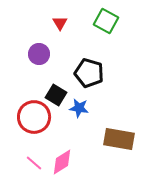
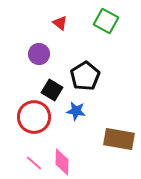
red triangle: rotated 21 degrees counterclockwise
black pentagon: moved 4 px left, 3 px down; rotated 24 degrees clockwise
black square: moved 4 px left, 5 px up
blue star: moved 3 px left, 3 px down
pink diamond: rotated 56 degrees counterclockwise
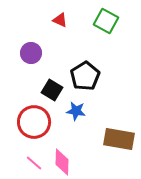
red triangle: moved 3 px up; rotated 14 degrees counterclockwise
purple circle: moved 8 px left, 1 px up
red circle: moved 5 px down
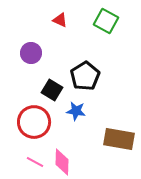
pink line: moved 1 px right, 1 px up; rotated 12 degrees counterclockwise
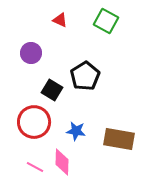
blue star: moved 20 px down
pink line: moved 5 px down
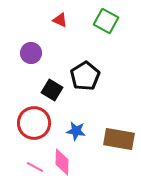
red circle: moved 1 px down
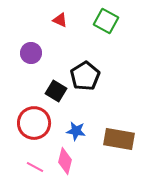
black square: moved 4 px right, 1 px down
pink diamond: moved 3 px right, 1 px up; rotated 12 degrees clockwise
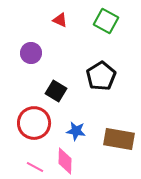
black pentagon: moved 16 px right
pink diamond: rotated 12 degrees counterclockwise
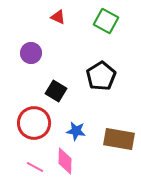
red triangle: moved 2 px left, 3 px up
